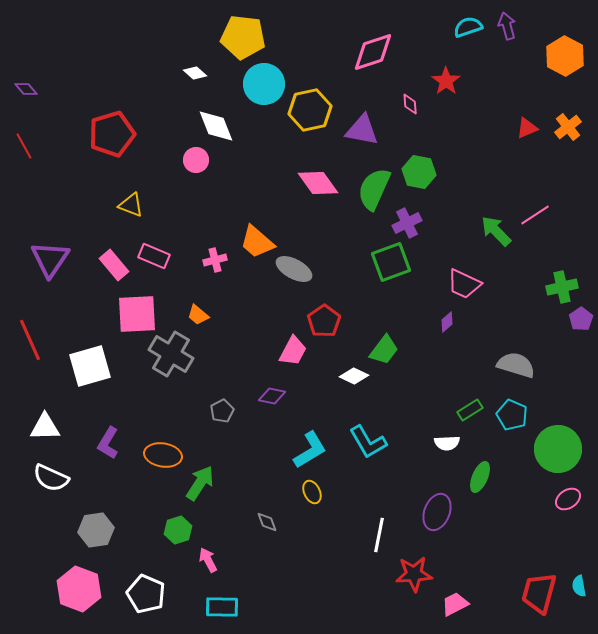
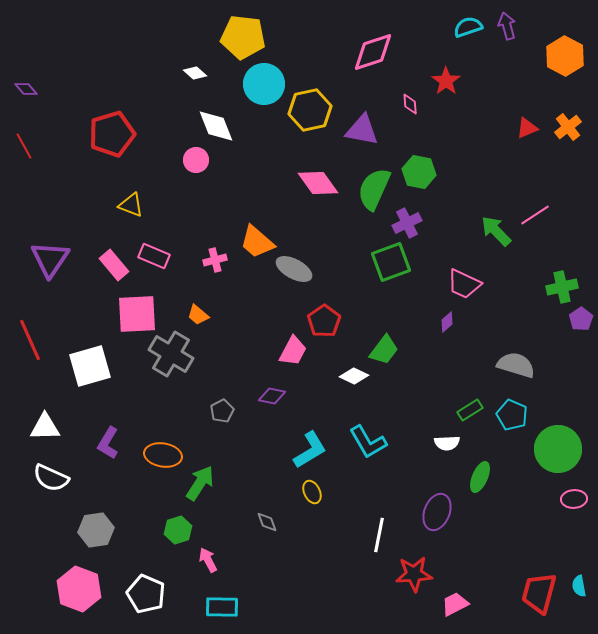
pink ellipse at (568, 499): moved 6 px right; rotated 30 degrees clockwise
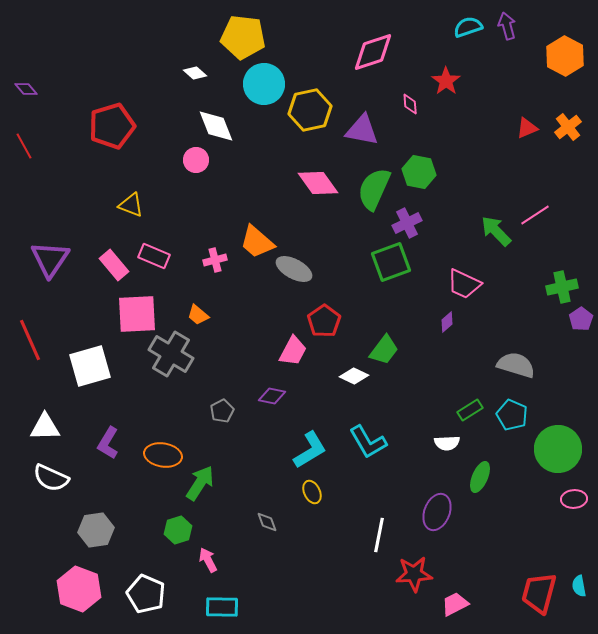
red pentagon at (112, 134): moved 8 px up
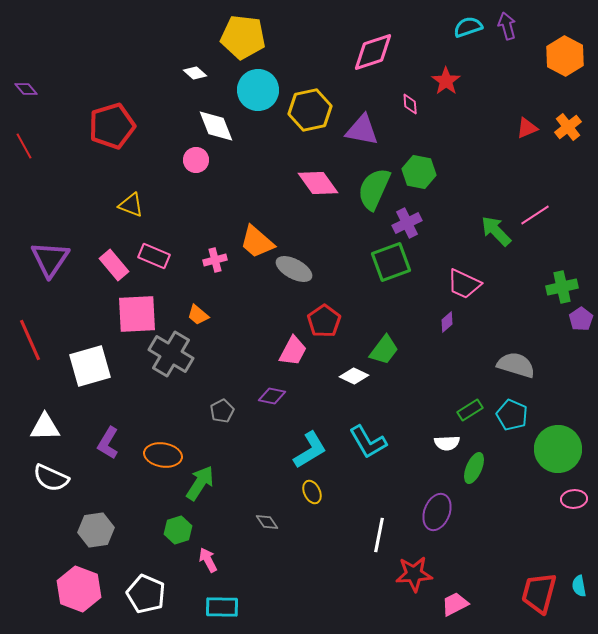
cyan circle at (264, 84): moved 6 px left, 6 px down
green ellipse at (480, 477): moved 6 px left, 9 px up
gray diamond at (267, 522): rotated 15 degrees counterclockwise
